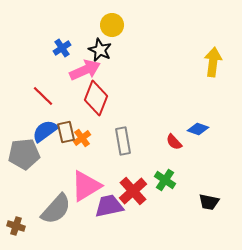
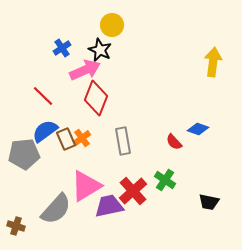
brown rectangle: moved 7 px down; rotated 10 degrees counterclockwise
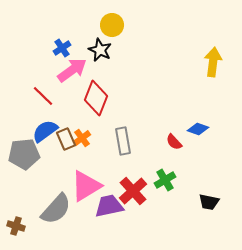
pink arrow: moved 13 px left; rotated 12 degrees counterclockwise
green cross: rotated 25 degrees clockwise
